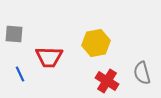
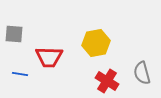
blue line: rotated 56 degrees counterclockwise
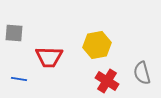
gray square: moved 1 px up
yellow hexagon: moved 1 px right, 2 px down
blue line: moved 1 px left, 5 px down
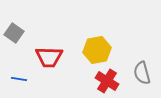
gray square: rotated 30 degrees clockwise
yellow hexagon: moved 5 px down
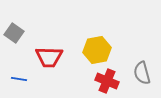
red cross: rotated 10 degrees counterclockwise
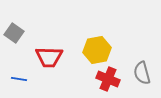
red cross: moved 1 px right, 2 px up
